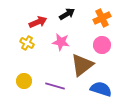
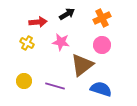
red arrow: rotated 18 degrees clockwise
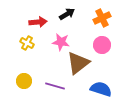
brown triangle: moved 4 px left, 2 px up
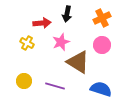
black arrow: rotated 133 degrees clockwise
red arrow: moved 4 px right, 1 px down
pink star: rotated 30 degrees counterclockwise
brown triangle: moved 1 px up; rotated 50 degrees counterclockwise
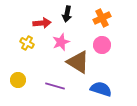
yellow circle: moved 6 px left, 1 px up
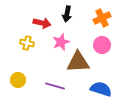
red arrow: rotated 18 degrees clockwise
yellow cross: rotated 16 degrees counterclockwise
brown triangle: rotated 35 degrees counterclockwise
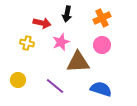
purple line: rotated 24 degrees clockwise
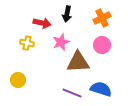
purple line: moved 17 px right, 7 px down; rotated 18 degrees counterclockwise
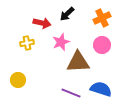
black arrow: rotated 35 degrees clockwise
yellow cross: rotated 24 degrees counterclockwise
purple line: moved 1 px left
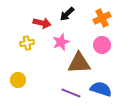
brown triangle: moved 1 px right, 1 px down
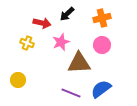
orange cross: rotated 12 degrees clockwise
yellow cross: rotated 32 degrees clockwise
blue semicircle: rotated 55 degrees counterclockwise
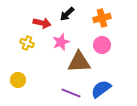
brown triangle: moved 1 px up
